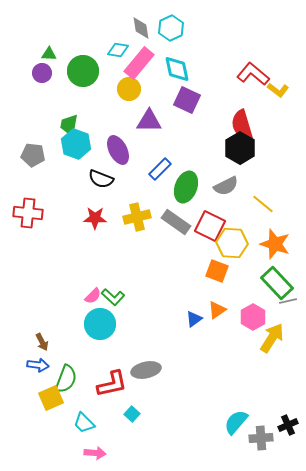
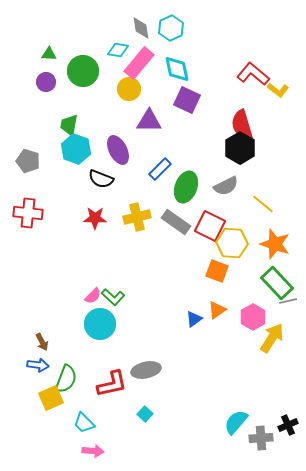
purple circle at (42, 73): moved 4 px right, 9 px down
cyan hexagon at (76, 144): moved 5 px down
gray pentagon at (33, 155): moved 5 px left, 6 px down; rotated 10 degrees clockwise
cyan square at (132, 414): moved 13 px right
pink arrow at (95, 453): moved 2 px left, 2 px up
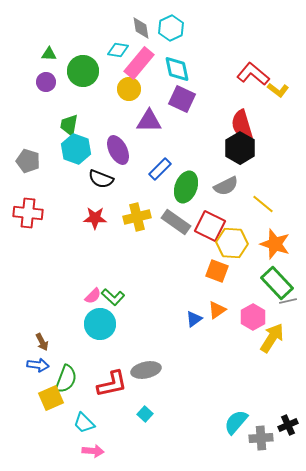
purple square at (187, 100): moved 5 px left, 1 px up
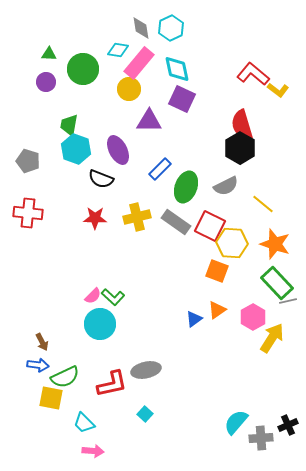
green circle at (83, 71): moved 2 px up
green semicircle at (66, 379): moved 1 px left, 2 px up; rotated 44 degrees clockwise
yellow square at (51, 398): rotated 35 degrees clockwise
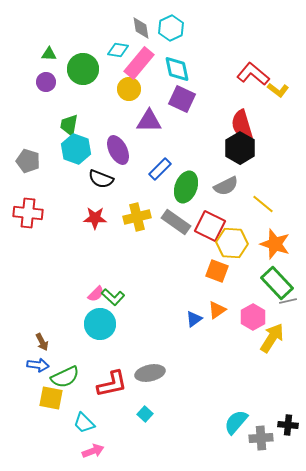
pink semicircle at (93, 296): moved 3 px right, 2 px up
gray ellipse at (146, 370): moved 4 px right, 3 px down
black cross at (288, 425): rotated 30 degrees clockwise
pink arrow at (93, 451): rotated 25 degrees counterclockwise
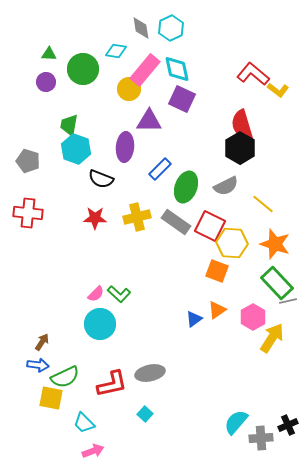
cyan diamond at (118, 50): moved 2 px left, 1 px down
pink rectangle at (139, 63): moved 6 px right, 7 px down
purple ellipse at (118, 150): moved 7 px right, 3 px up; rotated 32 degrees clockwise
green L-shape at (113, 297): moved 6 px right, 3 px up
brown arrow at (42, 342): rotated 120 degrees counterclockwise
black cross at (288, 425): rotated 30 degrees counterclockwise
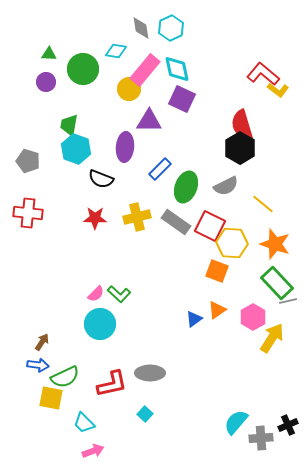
red L-shape at (253, 74): moved 10 px right
gray ellipse at (150, 373): rotated 12 degrees clockwise
